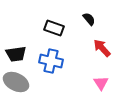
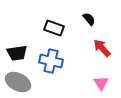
black trapezoid: moved 1 px right, 1 px up
gray ellipse: moved 2 px right
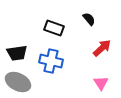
red arrow: rotated 90 degrees clockwise
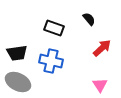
pink triangle: moved 1 px left, 2 px down
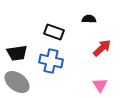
black semicircle: rotated 48 degrees counterclockwise
black rectangle: moved 4 px down
gray ellipse: moved 1 px left; rotated 10 degrees clockwise
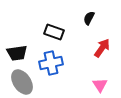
black semicircle: moved 1 px up; rotated 64 degrees counterclockwise
red arrow: rotated 12 degrees counterclockwise
blue cross: moved 2 px down; rotated 25 degrees counterclockwise
gray ellipse: moved 5 px right; rotated 20 degrees clockwise
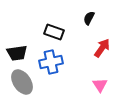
blue cross: moved 1 px up
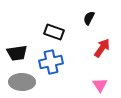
gray ellipse: rotated 55 degrees counterclockwise
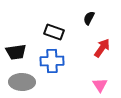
black trapezoid: moved 1 px left, 1 px up
blue cross: moved 1 px right, 1 px up; rotated 10 degrees clockwise
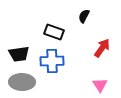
black semicircle: moved 5 px left, 2 px up
black trapezoid: moved 3 px right, 2 px down
